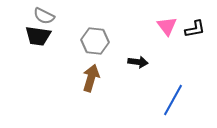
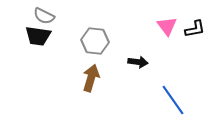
blue line: rotated 64 degrees counterclockwise
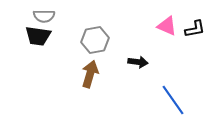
gray semicircle: rotated 25 degrees counterclockwise
pink triangle: rotated 30 degrees counterclockwise
gray hexagon: moved 1 px up; rotated 16 degrees counterclockwise
brown arrow: moved 1 px left, 4 px up
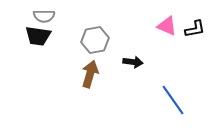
black arrow: moved 5 px left
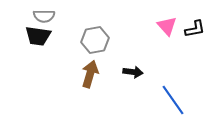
pink triangle: rotated 25 degrees clockwise
black arrow: moved 10 px down
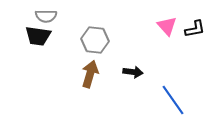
gray semicircle: moved 2 px right
gray hexagon: rotated 16 degrees clockwise
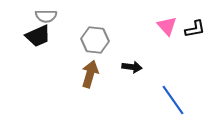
black trapezoid: rotated 32 degrees counterclockwise
black arrow: moved 1 px left, 5 px up
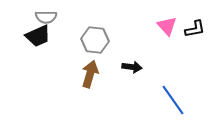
gray semicircle: moved 1 px down
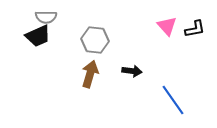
black arrow: moved 4 px down
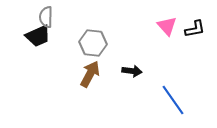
gray semicircle: rotated 90 degrees clockwise
gray hexagon: moved 2 px left, 3 px down
brown arrow: rotated 12 degrees clockwise
